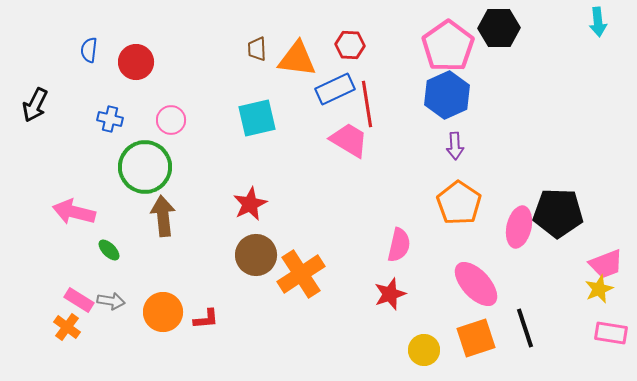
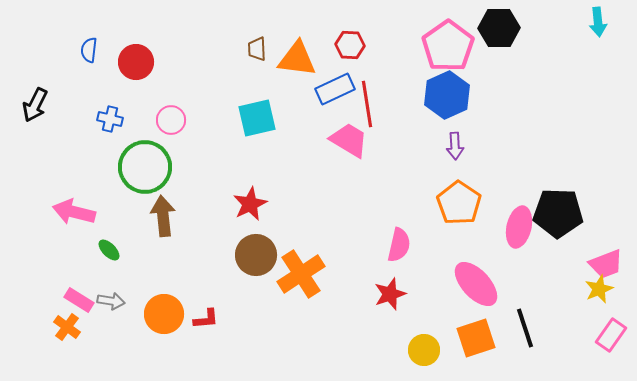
orange circle at (163, 312): moved 1 px right, 2 px down
pink rectangle at (611, 333): moved 2 px down; rotated 64 degrees counterclockwise
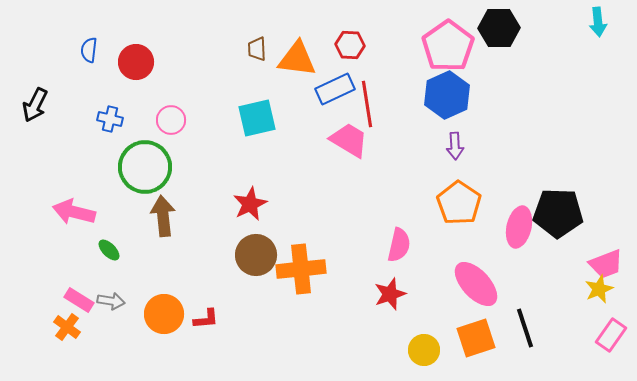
orange cross at (301, 274): moved 5 px up; rotated 27 degrees clockwise
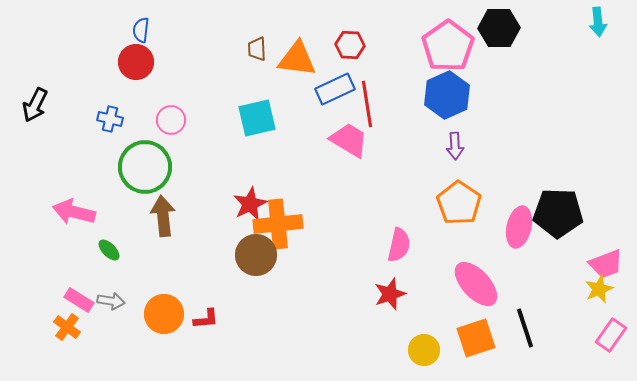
blue semicircle at (89, 50): moved 52 px right, 20 px up
orange cross at (301, 269): moved 23 px left, 45 px up
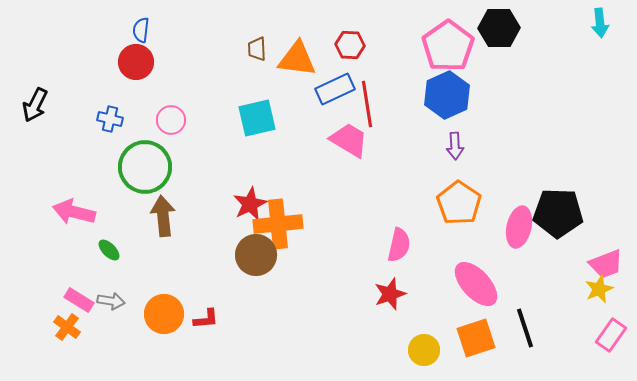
cyan arrow at (598, 22): moved 2 px right, 1 px down
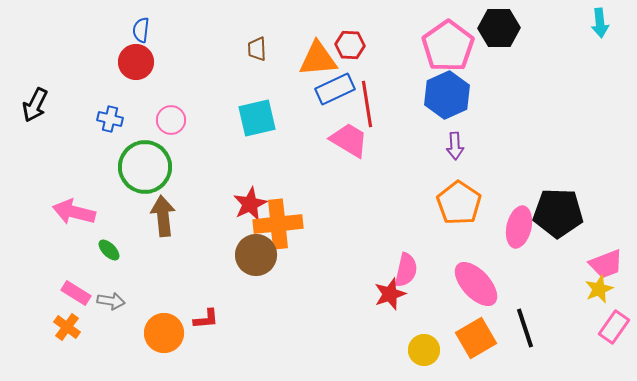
orange triangle at (297, 59): moved 21 px right; rotated 12 degrees counterclockwise
pink semicircle at (399, 245): moved 7 px right, 25 px down
pink rectangle at (79, 300): moved 3 px left, 7 px up
orange circle at (164, 314): moved 19 px down
pink rectangle at (611, 335): moved 3 px right, 8 px up
orange square at (476, 338): rotated 12 degrees counterclockwise
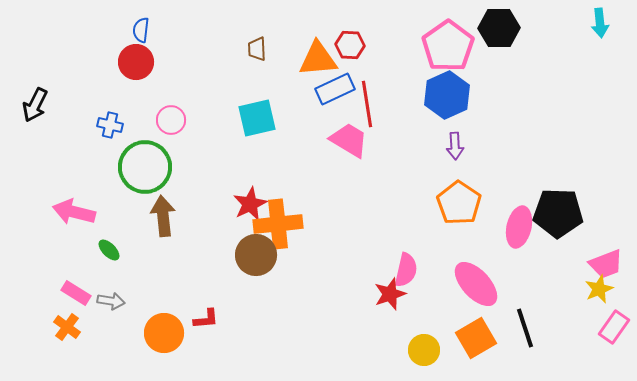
blue cross at (110, 119): moved 6 px down
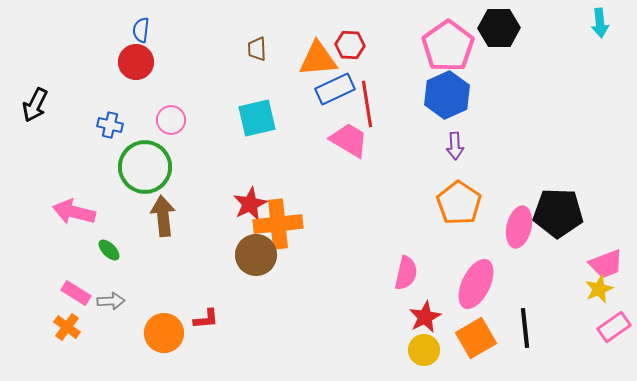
pink semicircle at (406, 270): moved 3 px down
pink ellipse at (476, 284): rotated 69 degrees clockwise
red star at (390, 294): moved 35 px right, 23 px down; rotated 8 degrees counterclockwise
gray arrow at (111, 301): rotated 12 degrees counterclockwise
pink rectangle at (614, 327): rotated 20 degrees clockwise
black line at (525, 328): rotated 12 degrees clockwise
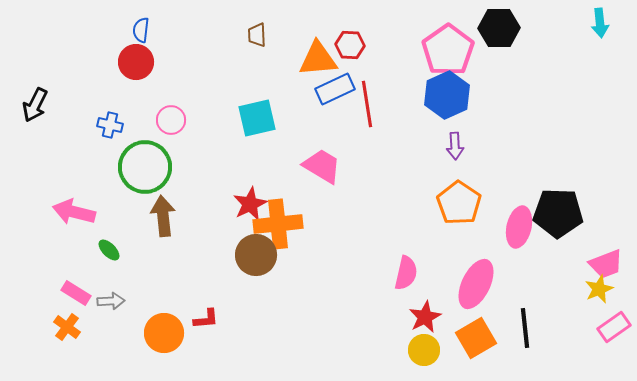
pink pentagon at (448, 46): moved 4 px down
brown trapezoid at (257, 49): moved 14 px up
pink trapezoid at (349, 140): moved 27 px left, 26 px down
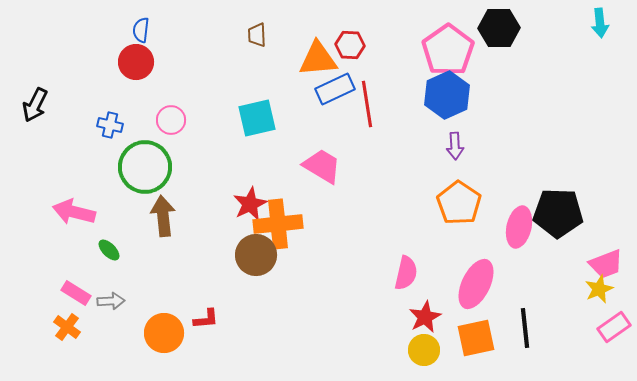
orange square at (476, 338): rotated 18 degrees clockwise
